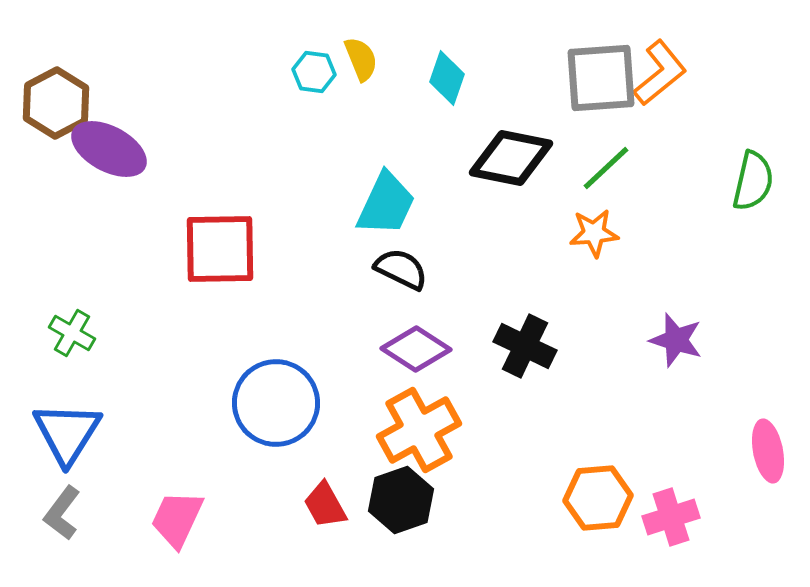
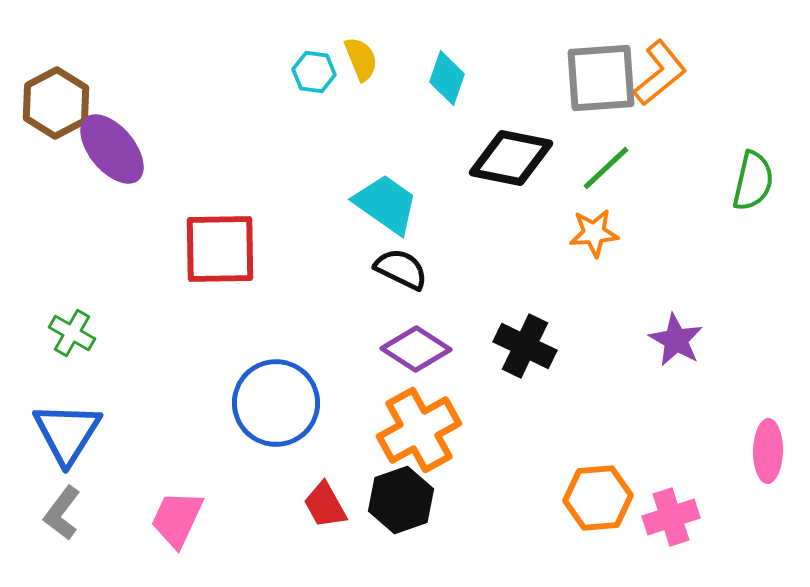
purple ellipse: moved 3 px right; rotated 22 degrees clockwise
cyan trapezoid: rotated 80 degrees counterclockwise
purple star: rotated 12 degrees clockwise
pink ellipse: rotated 12 degrees clockwise
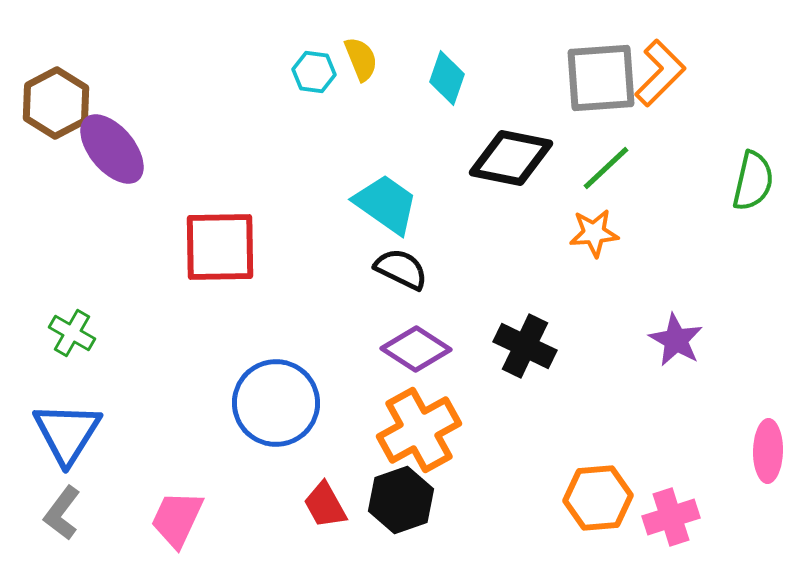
orange L-shape: rotated 6 degrees counterclockwise
red square: moved 2 px up
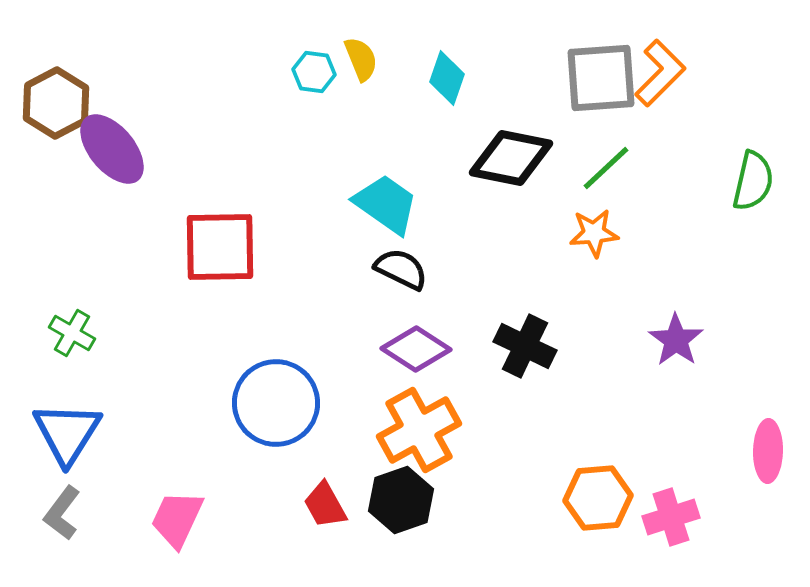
purple star: rotated 6 degrees clockwise
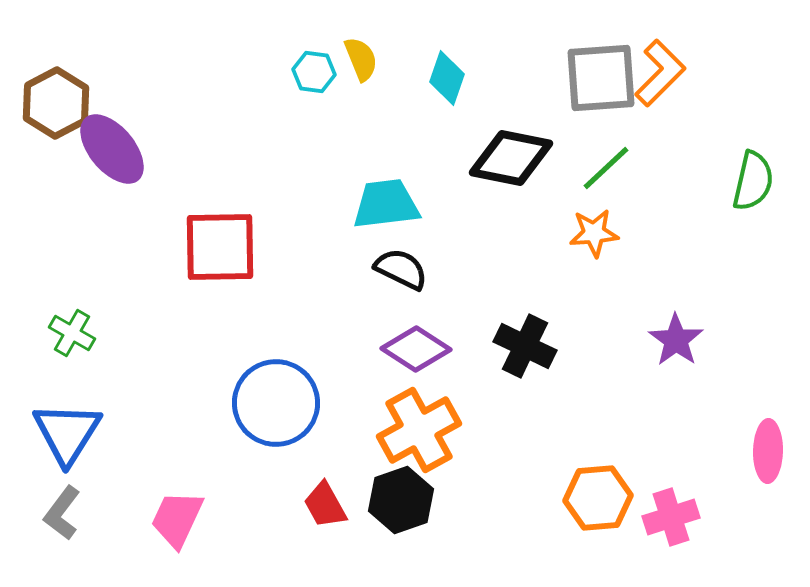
cyan trapezoid: rotated 42 degrees counterclockwise
